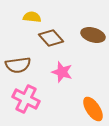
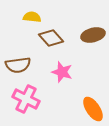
brown ellipse: rotated 30 degrees counterclockwise
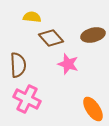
brown semicircle: rotated 85 degrees counterclockwise
pink star: moved 6 px right, 8 px up
pink cross: moved 1 px right
